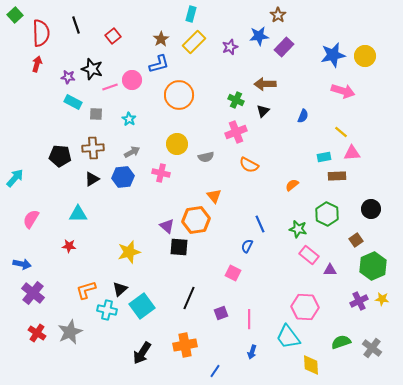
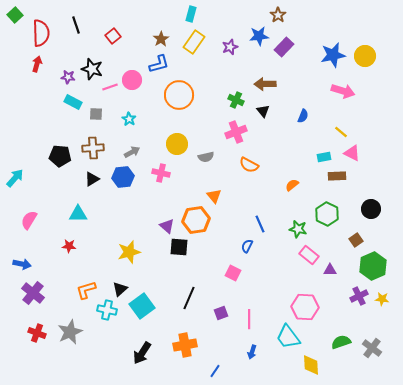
yellow rectangle at (194, 42): rotated 10 degrees counterclockwise
black triangle at (263, 111): rotated 24 degrees counterclockwise
pink triangle at (352, 153): rotated 30 degrees clockwise
pink semicircle at (31, 219): moved 2 px left, 1 px down
purple cross at (359, 301): moved 5 px up
red cross at (37, 333): rotated 12 degrees counterclockwise
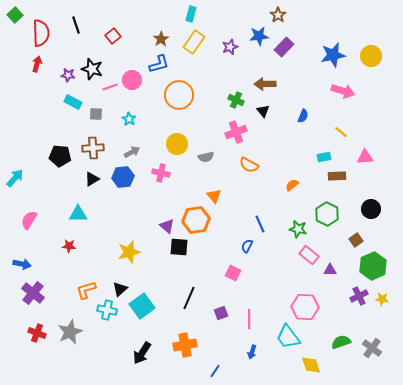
yellow circle at (365, 56): moved 6 px right
purple star at (68, 77): moved 2 px up
pink triangle at (352, 153): moved 13 px right, 4 px down; rotated 30 degrees counterclockwise
yellow diamond at (311, 365): rotated 15 degrees counterclockwise
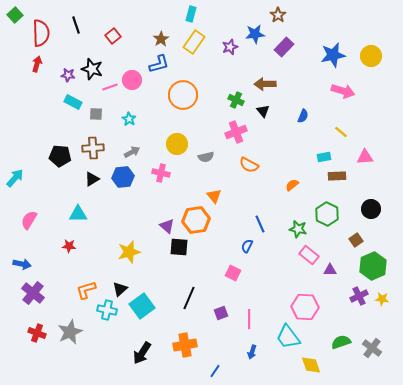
blue star at (259, 36): moved 4 px left, 2 px up
orange circle at (179, 95): moved 4 px right
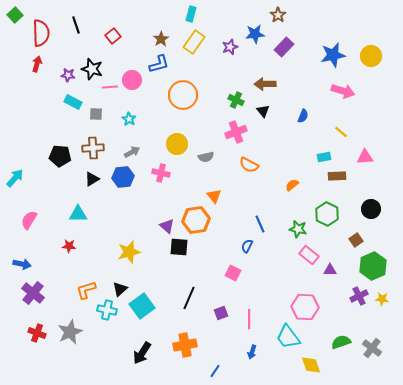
pink line at (110, 87): rotated 14 degrees clockwise
